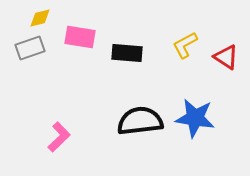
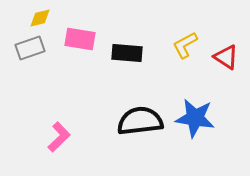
pink rectangle: moved 2 px down
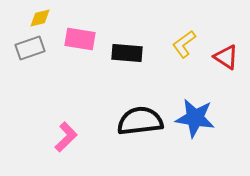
yellow L-shape: moved 1 px left, 1 px up; rotated 8 degrees counterclockwise
pink L-shape: moved 7 px right
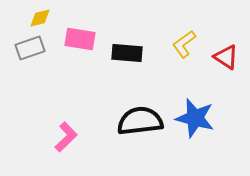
blue star: rotated 6 degrees clockwise
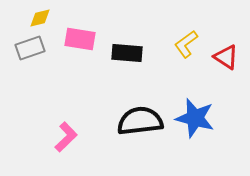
yellow L-shape: moved 2 px right
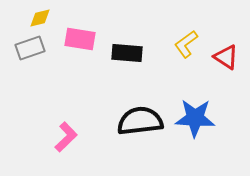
blue star: rotated 12 degrees counterclockwise
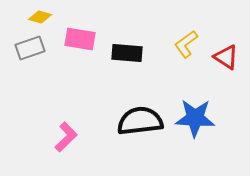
yellow diamond: moved 1 px up; rotated 30 degrees clockwise
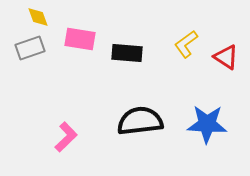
yellow diamond: moved 2 px left; rotated 55 degrees clockwise
blue star: moved 12 px right, 6 px down
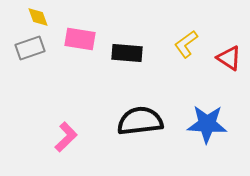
red triangle: moved 3 px right, 1 px down
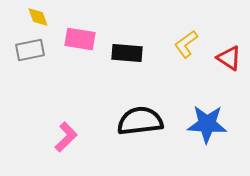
gray rectangle: moved 2 px down; rotated 8 degrees clockwise
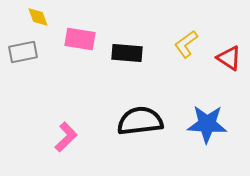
gray rectangle: moved 7 px left, 2 px down
